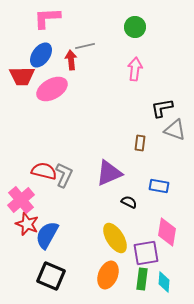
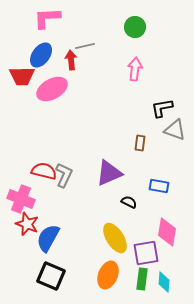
pink cross: moved 1 px up; rotated 28 degrees counterclockwise
blue semicircle: moved 1 px right, 3 px down
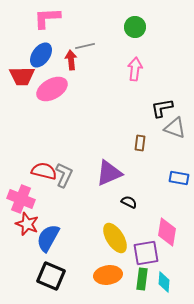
gray triangle: moved 2 px up
blue rectangle: moved 20 px right, 8 px up
orange ellipse: rotated 60 degrees clockwise
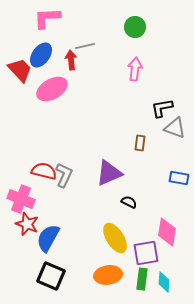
red trapezoid: moved 2 px left, 6 px up; rotated 132 degrees counterclockwise
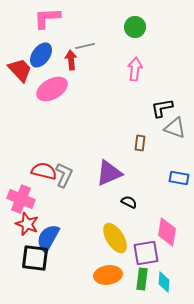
black square: moved 16 px left, 18 px up; rotated 16 degrees counterclockwise
